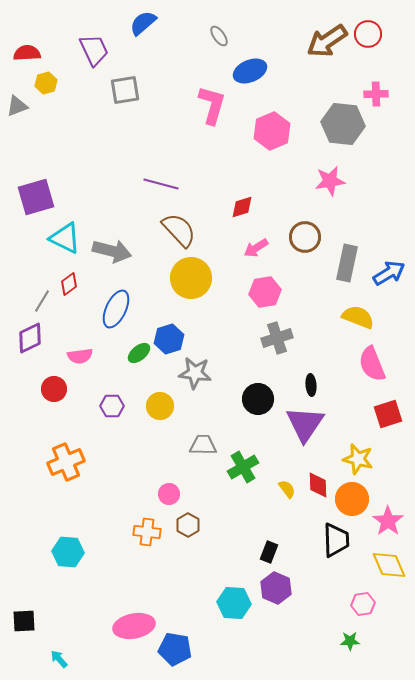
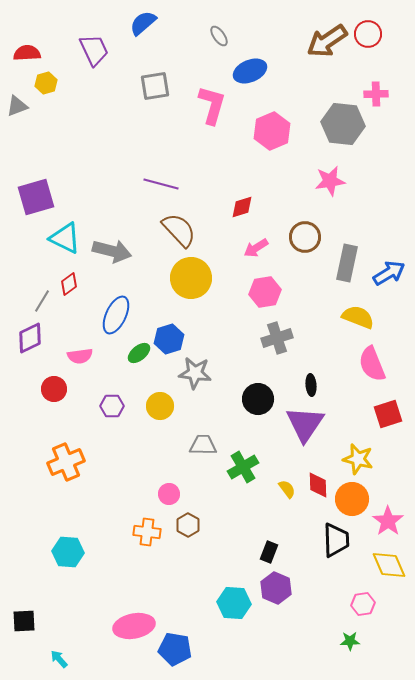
gray square at (125, 90): moved 30 px right, 4 px up
blue ellipse at (116, 309): moved 6 px down
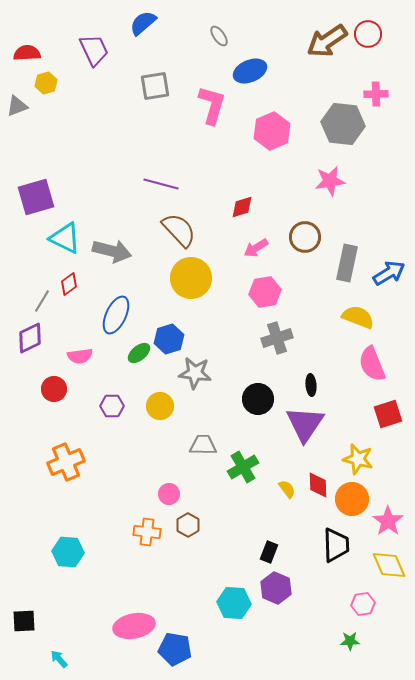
black trapezoid at (336, 540): moved 5 px down
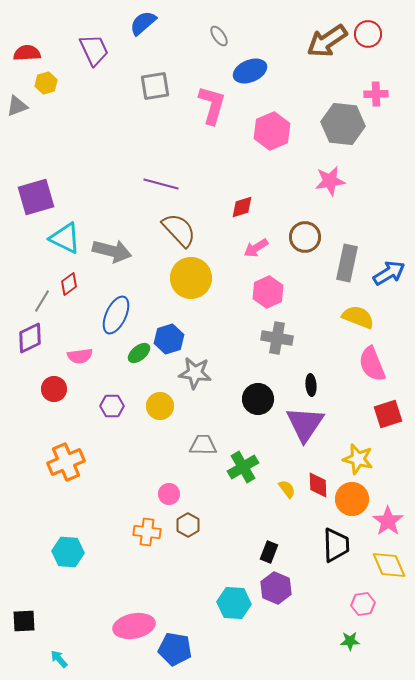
pink hexagon at (265, 292): moved 3 px right; rotated 16 degrees counterclockwise
gray cross at (277, 338): rotated 28 degrees clockwise
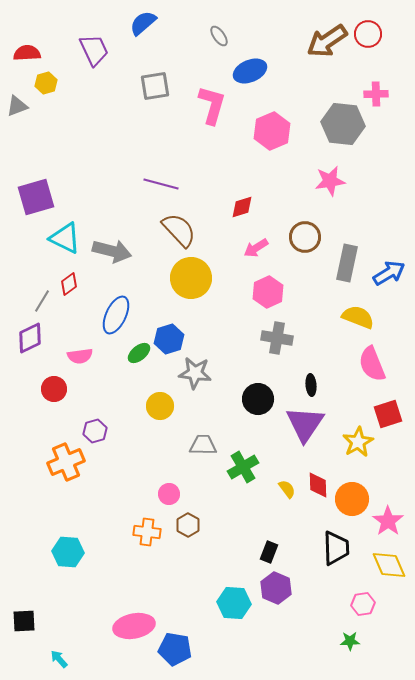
purple hexagon at (112, 406): moved 17 px left, 25 px down; rotated 15 degrees counterclockwise
yellow star at (358, 459): moved 17 px up; rotated 28 degrees clockwise
black trapezoid at (336, 545): moved 3 px down
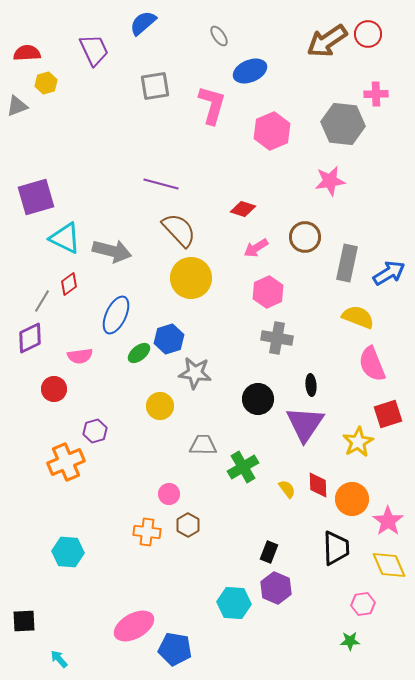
red diamond at (242, 207): moved 1 px right, 2 px down; rotated 35 degrees clockwise
pink ellipse at (134, 626): rotated 18 degrees counterclockwise
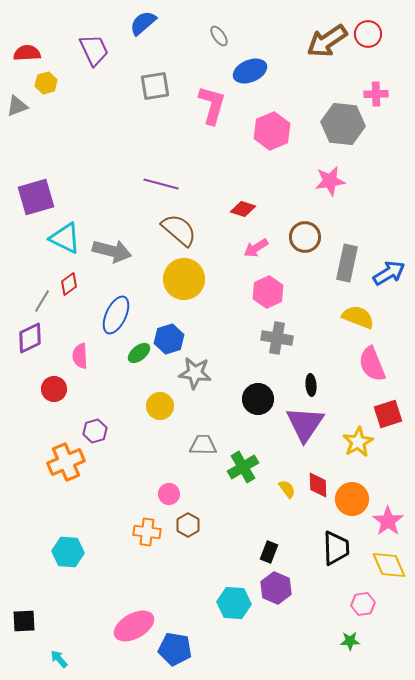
brown semicircle at (179, 230): rotated 6 degrees counterclockwise
yellow circle at (191, 278): moved 7 px left, 1 px down
pink semicircle at (80, 356): rotated 95 degrees clockwise
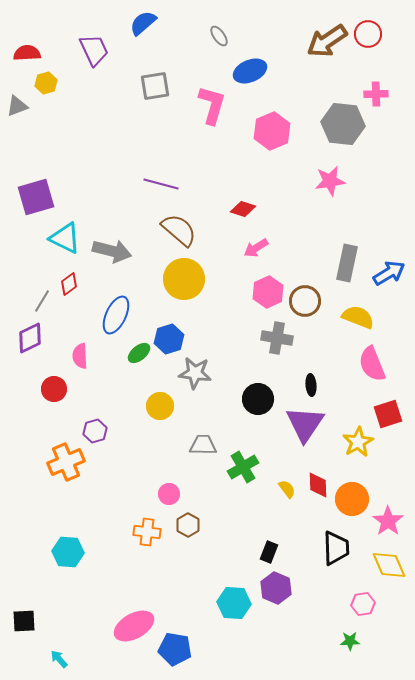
brown circle at (305, 237): moved 64 px down
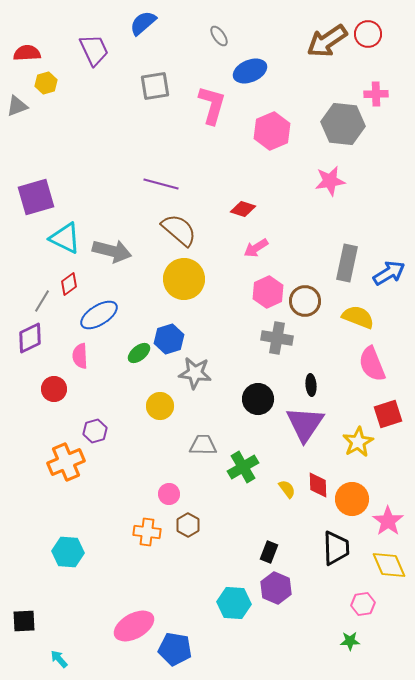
blue ellipse at (116, 315): moved 17 px left; rotated 33 degrees clockwise
